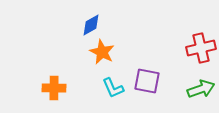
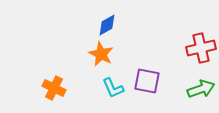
blue diamond: moved 16 px right
orange star: moved 1 px left, 2 px down
orange cross: rotated 25 degrees clockwise
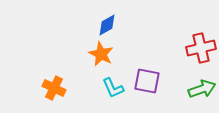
green arrow: moved 1 px right
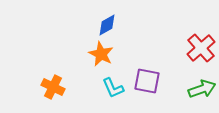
red cross: rotated 28 degrees counterclockwise
orange cross: moved 1 px left, 1 px up
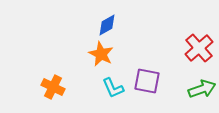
red cross: moved 2 px left
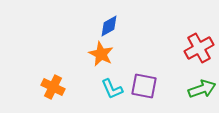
blue diamond: moved 2 px right, 1 px down
red cross: rotated 12 degrees clockwise
purple square: moved 3 px left, 5 px down
cyan L-shape: moved 1 px left, 1 px down
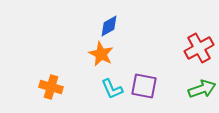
orange cross: moved 2 px left; rotated 10 degrees counterclockwise
